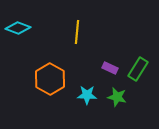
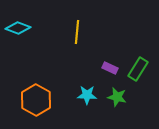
orange hexagon: moved 14 px left, 21 px down
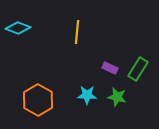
orange hexagon: moved 2 px right
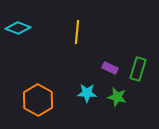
green rectangle: rotated 15 degrees counterclockwise
cyan star: moved 2 px up
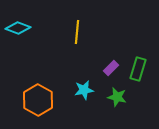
purple rectangle: moved 1 px right; rotated 70 degrees counterclockwise
cyan star: moved 3 px left, 3 px up; rotated 12 degrees counterclockwise
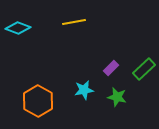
yellow line: moved 3 px left, 10 px up; rotated 75 degrees clockwise
green rectangle: moved 6 px right; rotated 30 degrees clockwise
orange hexagon: moved 1 px down
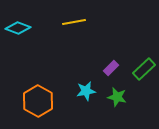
cyan star: moved 2 px right, 1 px down
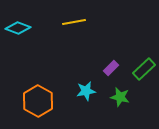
green star: moved 3 px right
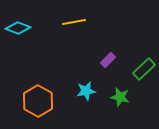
purple rectangle: moved 3 px left, 8 px up
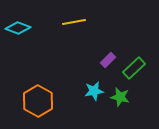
green rectangle: moved 10 px left, 1 px up
cyan star: moved 8 px right
